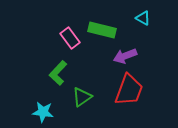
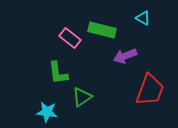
pink rectangle: rotated 15 degrees counterclockwise
green L-shape: rotated 50 degrees counterclockwise
red trapezoid: moved 21 px right
cyan star: moved 4 px right
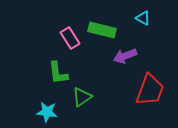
pink rectangle: rotated 20 degrees clockwise
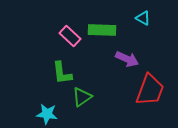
green rectangle: rotated 12 degrees counterclockwise
pink rectangle: moved 2 px up; rotated 15 degrees counterclockwise
purple arrow: moved 2 px right, 3 px down; rotated 135 degrees counterclockwise
green L-shape: moved 4 px right
cyan star: moved 2 px down
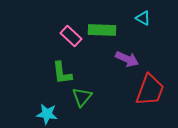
pink rectangle: moved 1 px right
green triangle: rotated 15 degrees counterclockwise
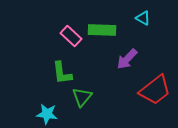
purple arrow: rotated 110 degrees clockwise
red trapezoid: moved 5 px right; rotated 32 degrees clockwise
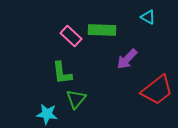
cyan triangle: moved 5 px right, 1 px up
red trapezoid: moved 2 px right
green triangle: moved 6 px left, 2 px down
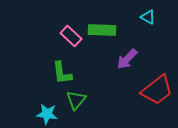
green triangle: moved 1 px down
